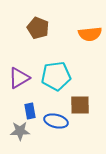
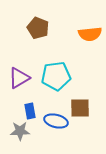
brown square: moved 3 px down
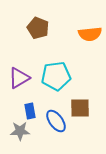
blue ellipse: rotated 40 degrees clockwise
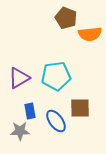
brown pentagon: moved 28 px right, 10 px up
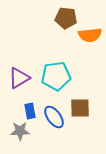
brown pentagon: rotated 15 degrees counterclockwise
orange semicircle: moved 1 px down
blue ellipse: moved 2 px left, 4 px up
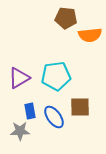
brown square: moved 1 px up
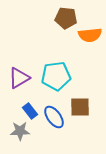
blue rectangle: rotated 28 degrees counterclockwise
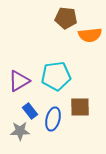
purple triangle: moved 3 px down
blue ellipse: moved 1 px left, 2 px down; rotated 50 degrees clockwise
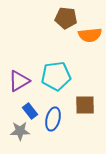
brown square: moved 5 px right, 2 px up
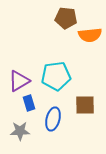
blue rectangle: moved 1 px left, 8 px up; rotated 21 degrees clockwise
